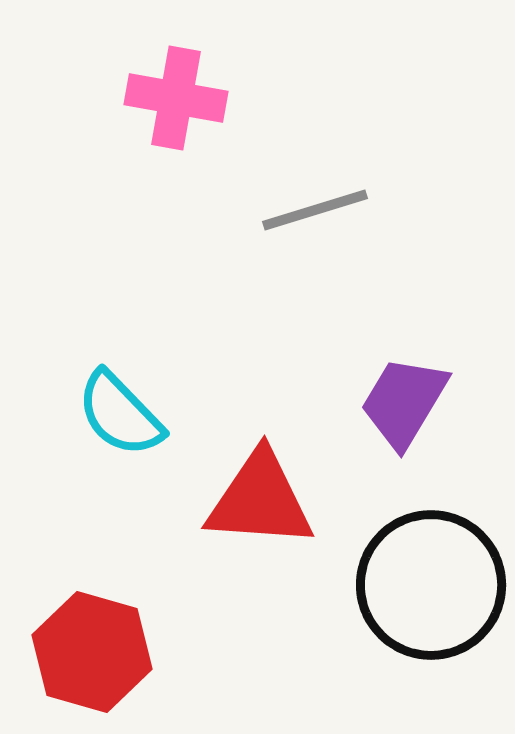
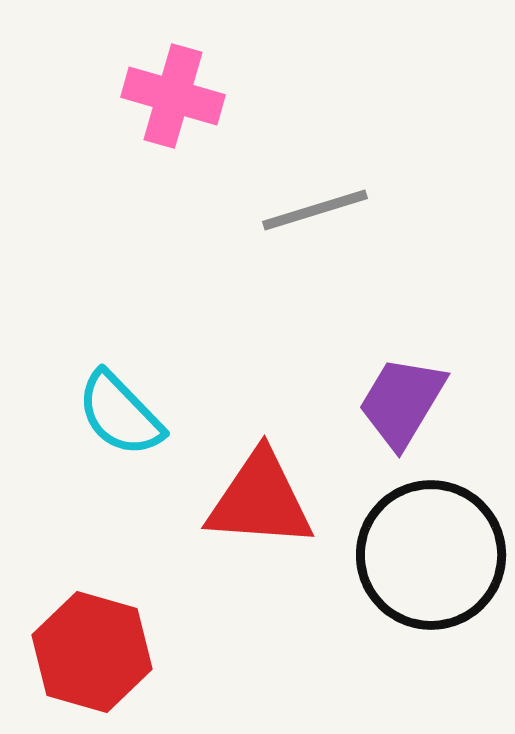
pink cross: moved 3 px left, 2 px up; rotated 6 degrees clockwise
purple trapezoid: moved 2 px left
black circle: moved 30 px up
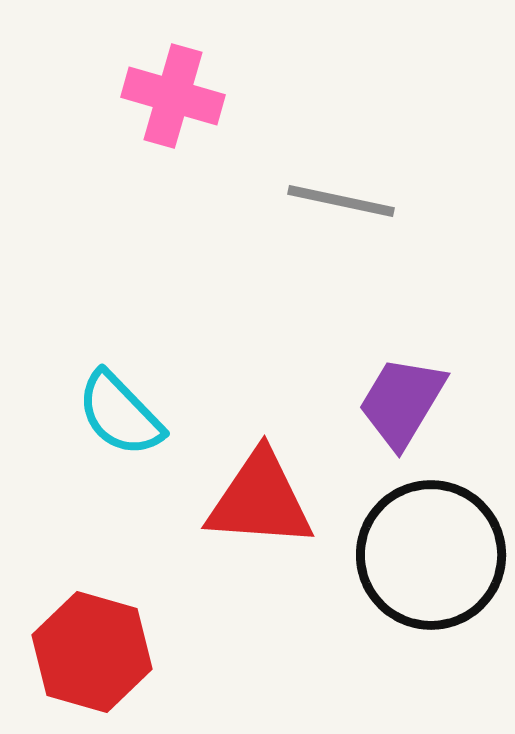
gray line: moved 26 px right, 9 px up; rotated 29 degrees clockwise
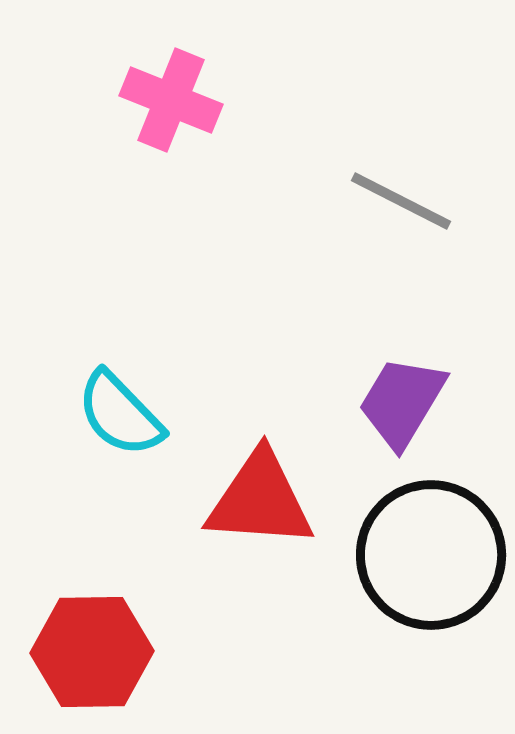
pink cross: moved 2 px left, 4 px down; rotated 6 degrees clockwise
gray line: moved 60 px right; rotated 15 degrees clockwise
red hexagon: rotated 17 degrees counterclockwise
